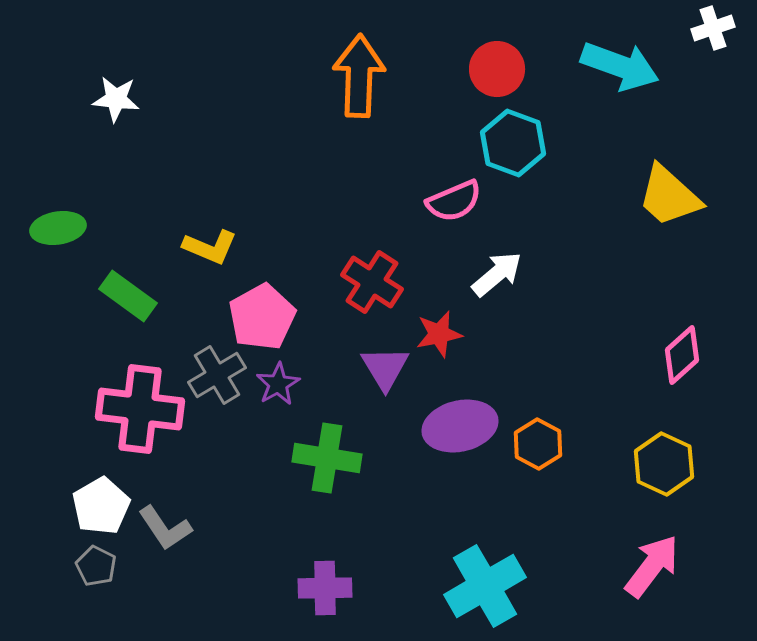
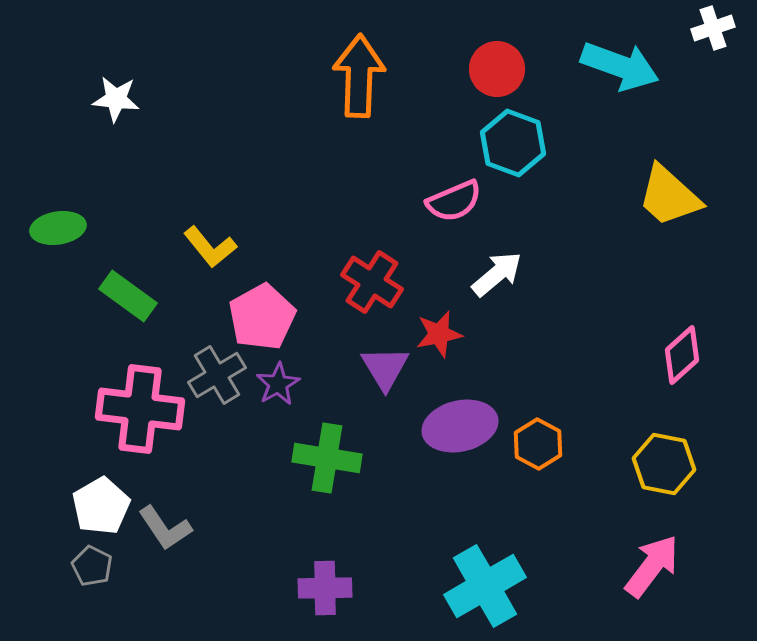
yellow L-shape: rotated 28 degrees clockwise
yellow hexagon: rotated 14 degrees counterclockwise
gray pentagon: moved 4 px left
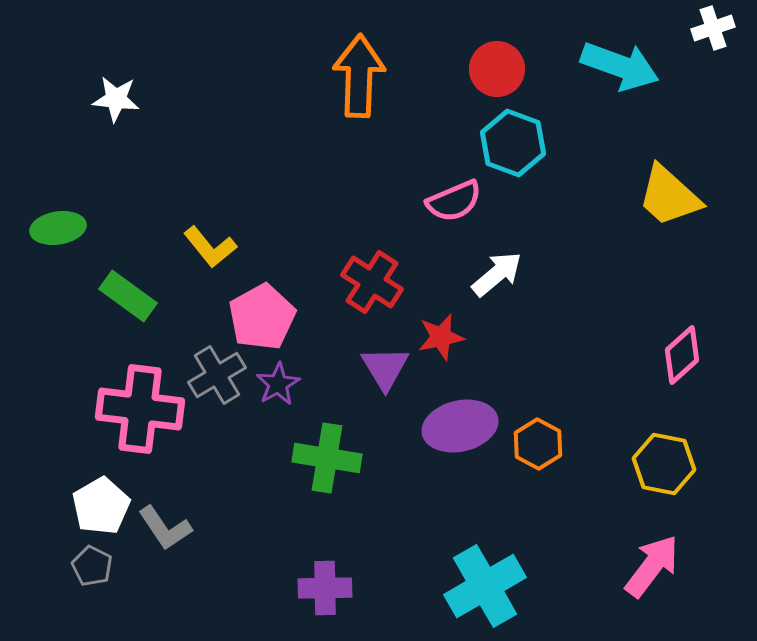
red star: moved 2 px right, 3 px down
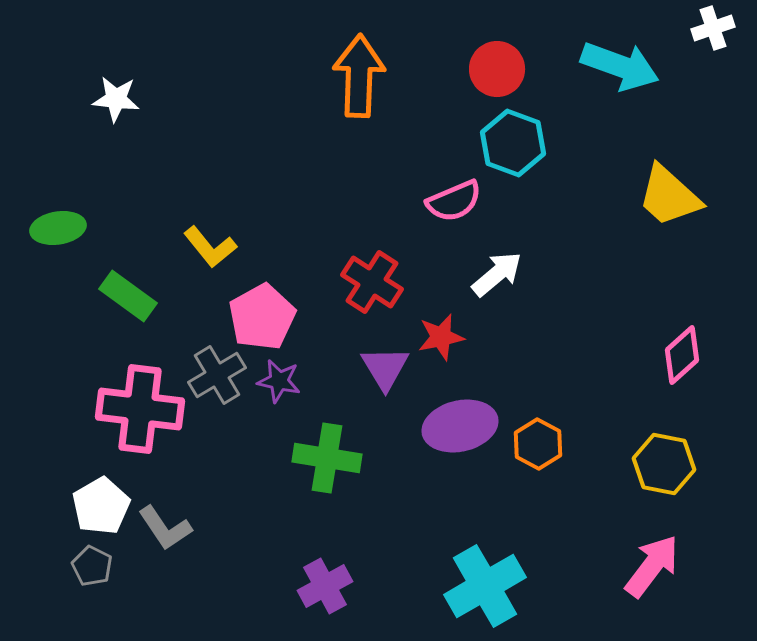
purple star: moved 1 px right, 3 px up; rotated 30 degrees counterclockwise
purple cross: moved 2 px up; rotated 28 degrees counterclockwise
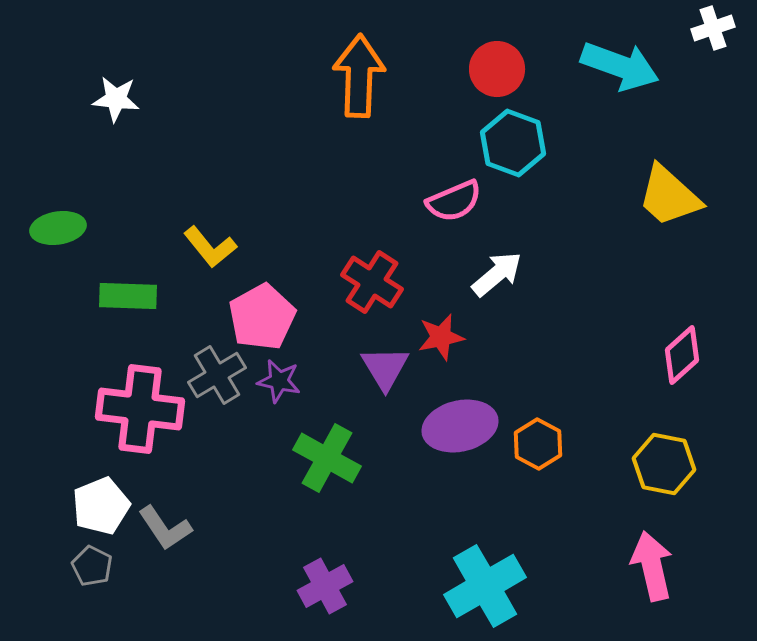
green rectangle: rotated 34 degrees counterclockwise
green cross: rotated 20 degrees clockwise
white pentagon: rotated 8 degrees clockwise
pink arrow: rotated 50 degrees counterclockwise
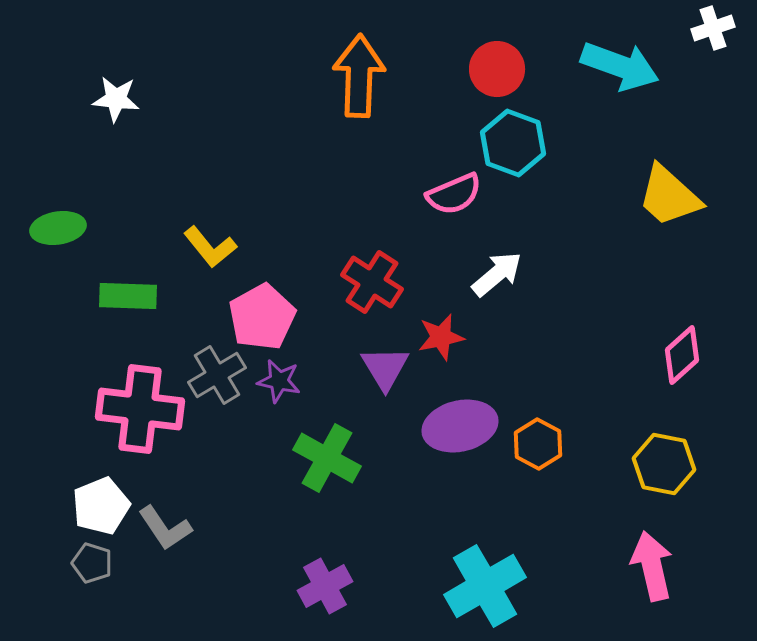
pink semicircle: moved 7 px up
gray pentagon: moved 3 px up; rotated 9 degrees counterclockwise
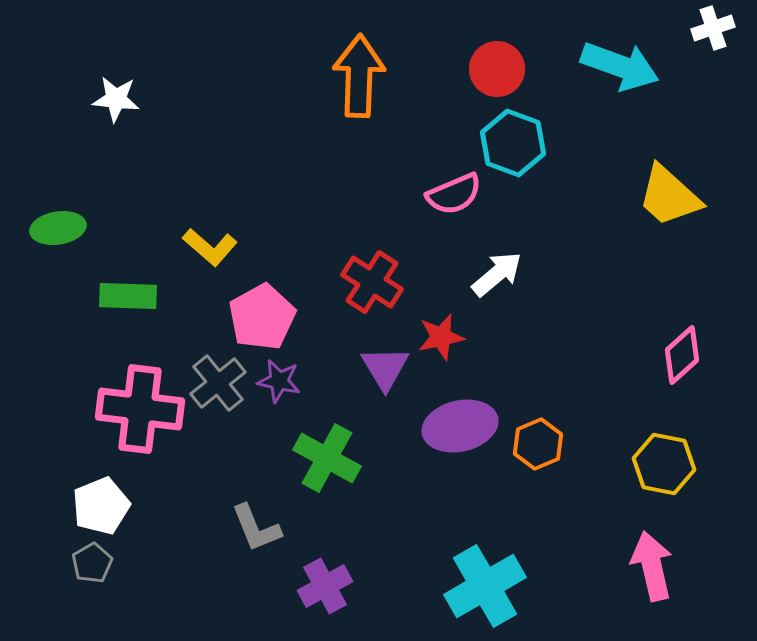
yellow L-shape: rotated 10 degrees counterclockwise
gray cross: moved 1 px right, 8 px down; rotated 8 degrees counterclockwise
orange hexagon: rotated 9 degrees clockwise
gray L-shape: moved 91 px right; rotated 12 degrees clockwise
gray pentagon: rotated 24 degrees clockwise
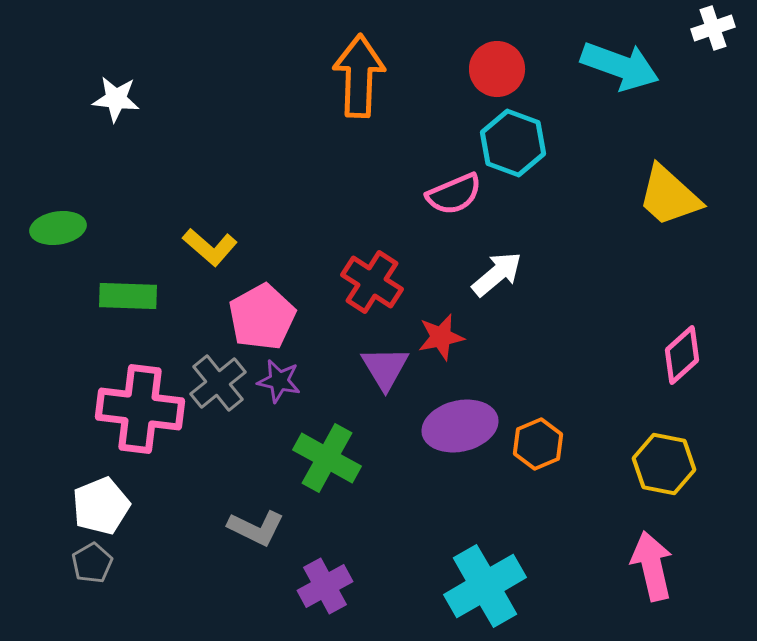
gray L-shape: rotated 42 degrees counterclockwise
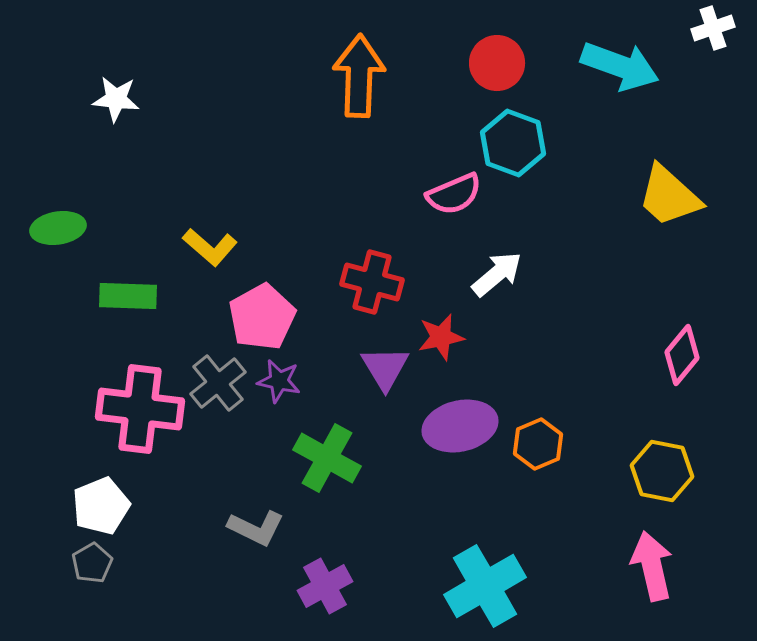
red circle: moved 6 px up
red cross: rotated 18 degrees counterclockwise
pink diamond: rotated 8 degrees counterclockwise
yellow hexagon: moved 2 px left, 7 px down
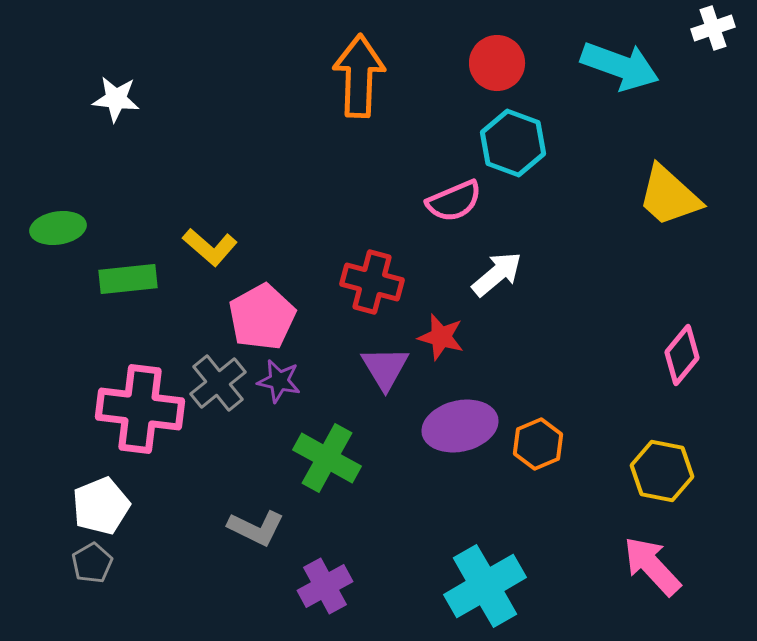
pink semicircle: moved 7 px down
green rectangle: moved 17 px up; rotated 8 degrees counterclockwise
red star: rotated 27 degrees clockwise
pink arrow: rotated 30 degrees counterclockwise
